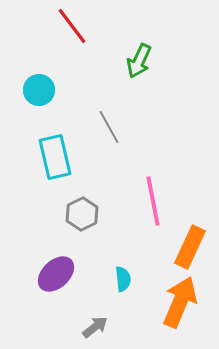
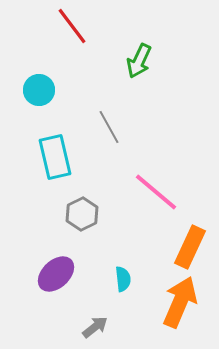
pink line: moved 3 px right, 9 px up; rotated 39 degrees counterclockwise
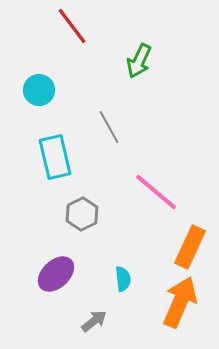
gray arrow: moved 1 px left, 6 px up
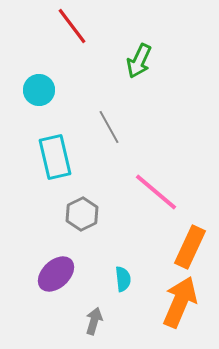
gray arrow: rotated 36 degrees counterclockwise
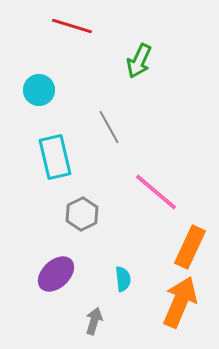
red line: rotated 36 degrees counterclockwise
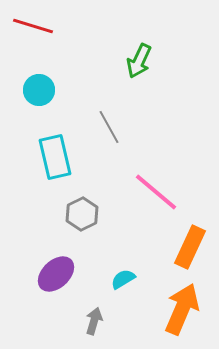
red line: moved 39 px left
cyan semicircle: rotated 115 degrees counterclockwise
orange arrow: moved 2 px right, 7 px down
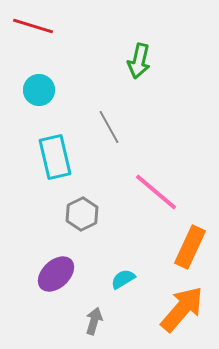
green arrow: rotated 12 degrees counterclockwise
orange arrow: rotated 18 degrees clockwise
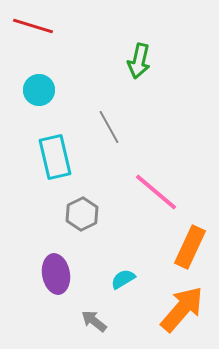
purple ellipse: rotated 57 degrees counterclockwise
gray arrow: rotated 68 degrees counterclockwise
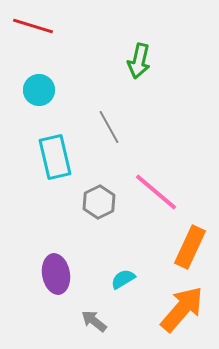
gray hexagon: moved 17 px right, 12 px up
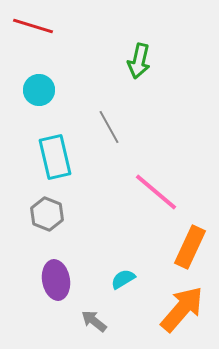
gray hexagon: moved 52 px left, 12 px down; rotated 12 degrees counterclockwise
purple ellipse: moved 6 px down
